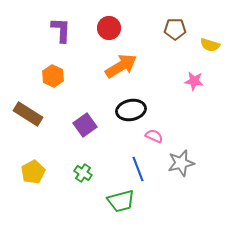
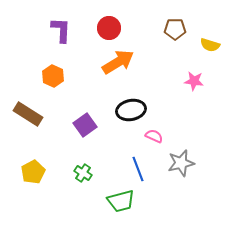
orange arrow: moved 3 px left, 4 px up
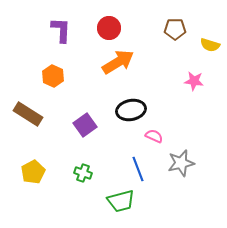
green cross: rotated 12 degrees counterclockwise
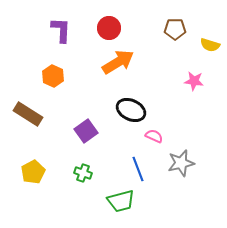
black ellipse: rotated 36 degrees clockwise
purple square: moved 1 px right, 6 px down
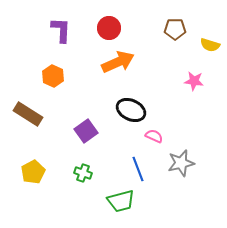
orange arrow: rotated 8 degrees clockwise
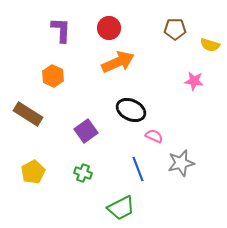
green trapezoid: moved 7 px down; rotated 12 degrees counterclockwise
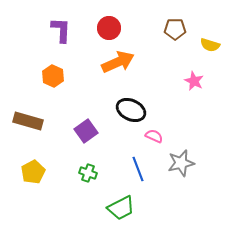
pink star: rotated 18 degrees clockwise
brown rectangle: moved 7 px down; rotated 16 degrees counterclockwise
green cross: moved 5 px right
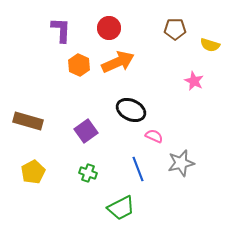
orange hexagon: moved 26 px right, 11 px up
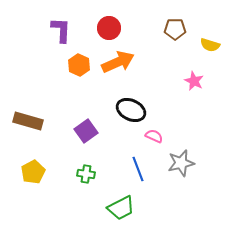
green cross: moved 2 px left, 1 px down; rotated 12 degrees counterclockwise
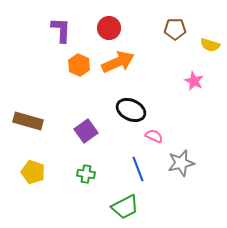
yellow pentagon: rotated 25 degrees counterclockwise
green trapezoid: moved 4 px right, 1 px up
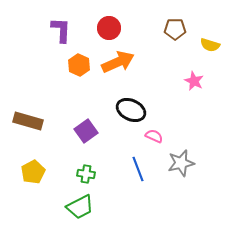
yellow pentagon: rotated 25 degrees clockwise
green trapezoid: moved 45 px left
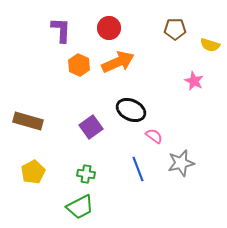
purple square: moved 5 px right, 4 px up
pink semicircle: rotated 12 degrees clockwise
